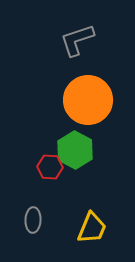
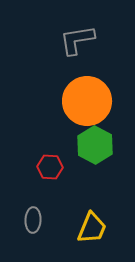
gray L-shape: rotated 9 degrees clockwise
orange circle: moved 1 px left, 1 px down
green hexagon: moved 20 px right, 5 px up
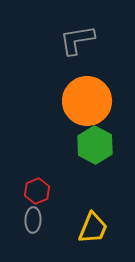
red hexagon: moved 13 px left, 24 px down; rotated 25 degrees counterclockwise
yellow trapezoid: moved 1 px right
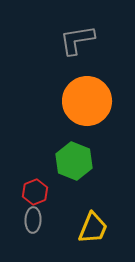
green hexagon: moved 21 px left, 16 px down; rotated 6 degrees counterclockwise
red hexagon: moved 2 px left, 1 px down
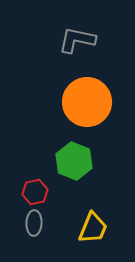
gray L-shape: rotated 21 degrees clockwise
orange circle: moved 1 px down
red hexagon: rotated 10 degrees clockwise
gray ellipse: moved 1 px right, 3 px down
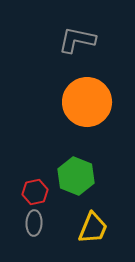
green hexagon: moved 2 px right, 15 px down
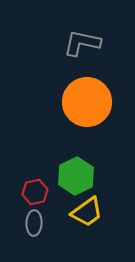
gray L-shape: moved 5 px right, 3 px down
green hexagon: rotated 12 degrees clockwise
yellow trapezoid: moved 6 px left, 16 px up; rotated 32 degrees clockwise
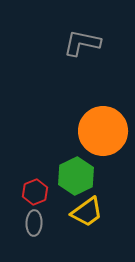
orange circle: moved 16 px right, 29 px down
red hexagon: rotated 10 degrees counterclockwise
